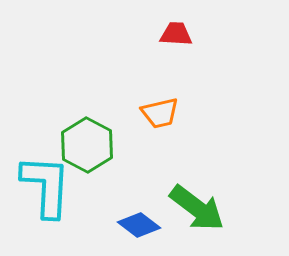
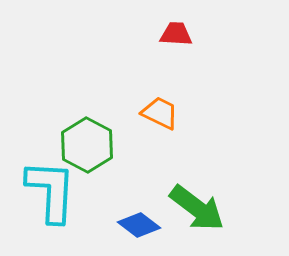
orange trapezoid: rotated 141 degrees counterclockwise
cyan L-shape: moved 5 px right, 5 px down
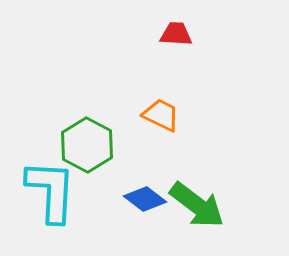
orange trapezoid: moved 1 px right, 2 px down
green arrow: moved 3 px up
blue diamond: moved 6 px right, 26 px up
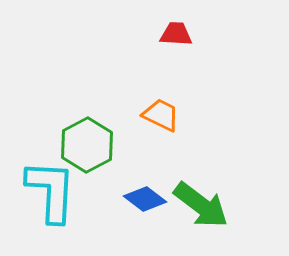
green hexagon: rotated 4 degrees clockwise
green arrow: moved 4 px right
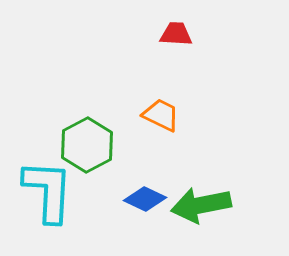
cyan L-shape: moved 3 px left
blue diamond: rotated 12 degrees counterclockwise
green arrow: rotated 132 degrees clockwise
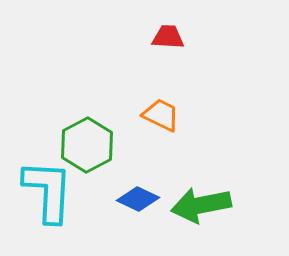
red trapezoid: moved 8 px left, 3 px down
blue diamond: moved 7 px left
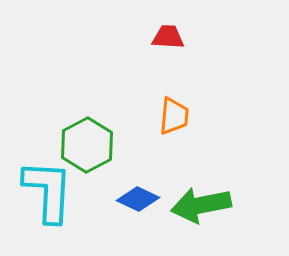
orange trapezoid: moved 13 px right, 1 px down; rotated 69 degrees clockwise
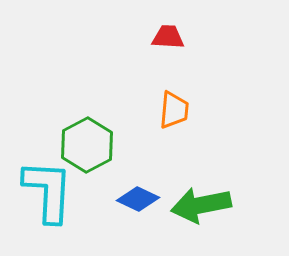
orange trapezoid: moved 6 px up
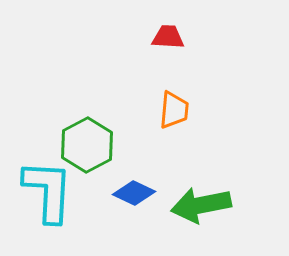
blue diamond: moved 4 px left, 6 px up
